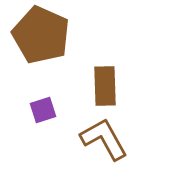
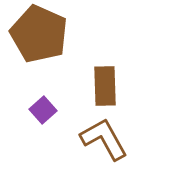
brown pentagon: moved 2 px left, 1 px up
purple square: rotated 24 degrees counterclockwise
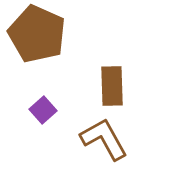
brown pentagon: moved 2 px left
brown rectangle: moved 7 px right
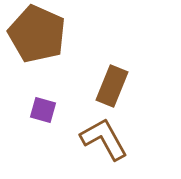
brown rectangle: rotated 24 degrees clockwise
purple square: rotated 32 degrees counterclockwise
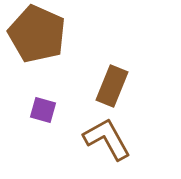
brown L-shape: moved 3 px right
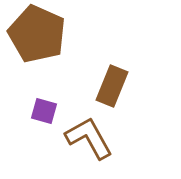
purple square: moved 1 px right, 1 px down
brown L-shape: moved 18 px left, 1 px up
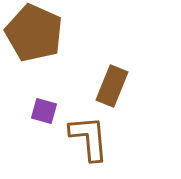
brown pentagon: moved 3 px left, 1 px up
brown L-shape: rotated 24 degrees clockwise
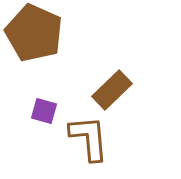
brown rectangle: moved 4 px down; rotated 24 degrees clockwise
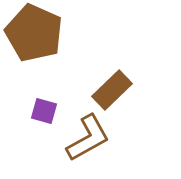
brown L-shape: moved 1 px left; rotated 66 degrees clockwise
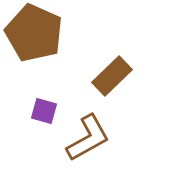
brown rectangle: moved 14 px up
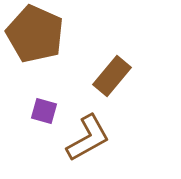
brown pentagon: moved 1 px right, 1 px down
brown rectangle: rotated 6 degrees counterclockwise
